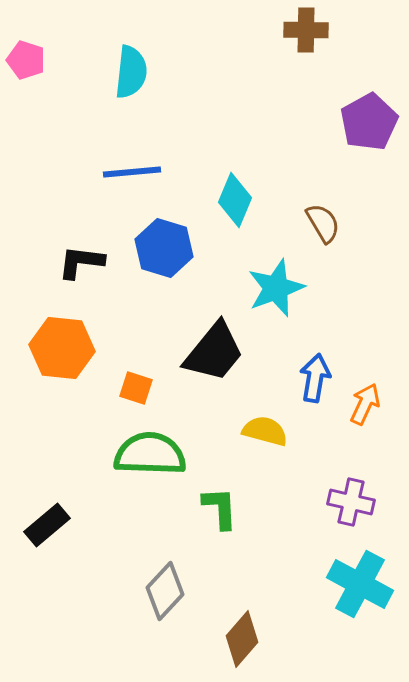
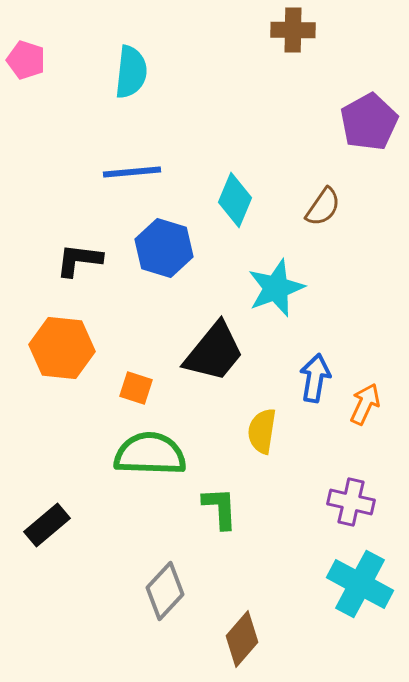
brown cross: moved 13 px left
brown semicircle: moved 16 px up; rotated 66 degrees clockwise
black L-shape: moved 2 px left, 2 px up
yellow semicircle: moved 3 px left; rotated 96 degrees counterclockwise
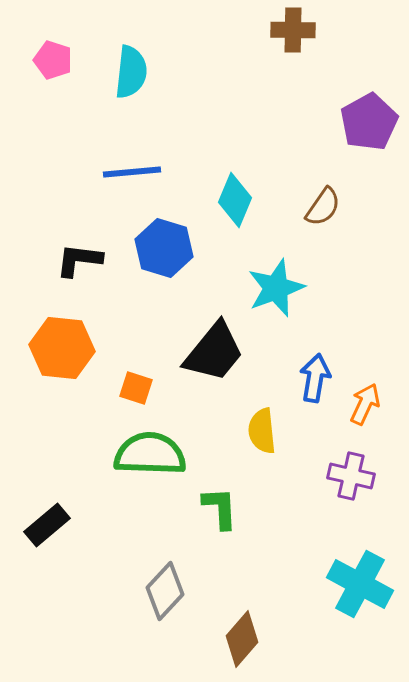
pink pentagon: moved 27 px right
yellow semicircle: rotated 15 degrees counterclockwise
purple cross: moved 26 px up
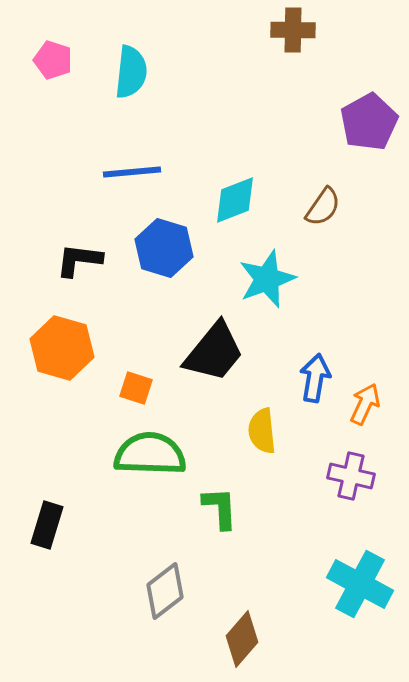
cyan diamond: rotated 46 degrees clockwise
cyan star: moved 9 px left, 9 px up
orange hexagon: rotated 10 degrees clockwise
black rectangle: rotated 33 degrees counterclockwise
gray diamond: rotated 10 degrees clockwise
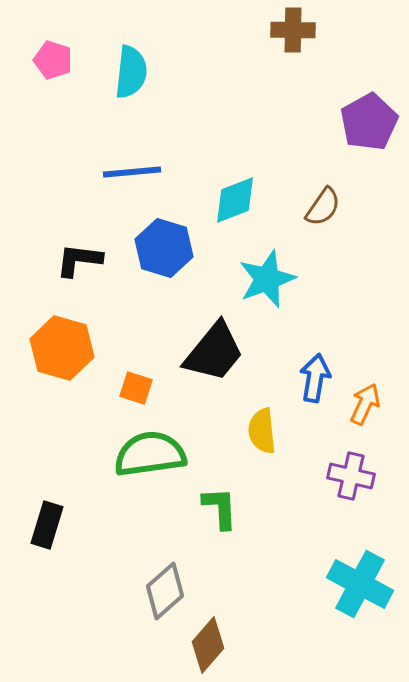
green semicircle: rotated 10 degrees counterclockwise
gray diamond: rotated 4 degrees counterclockwise
brown diamond: moved 34 px left, 6 px down
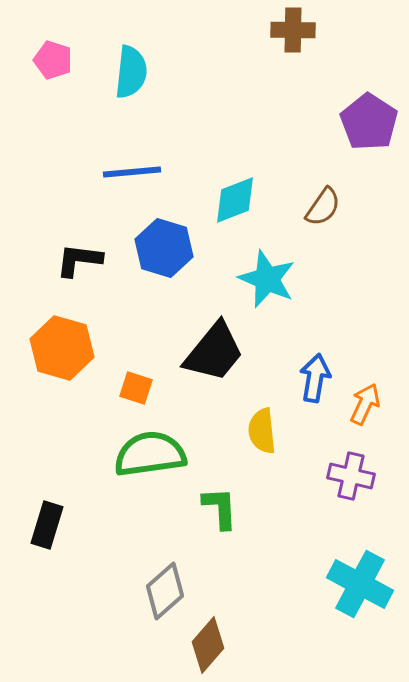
purple pentagon: rotated 10 degrees counterclockwise
cyan star: rotated 28 degrees counterclockwise
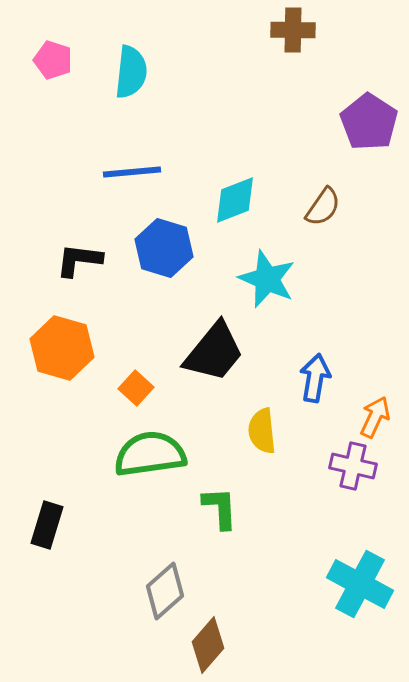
orange square: rotated 24 degrees clockwise
orange arrow: moved 10 px right, 13 px down
purple cross: moved 2 px right, 10 px up
